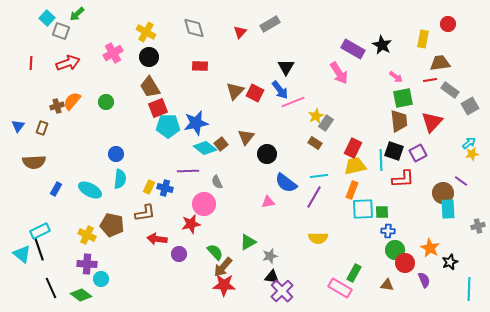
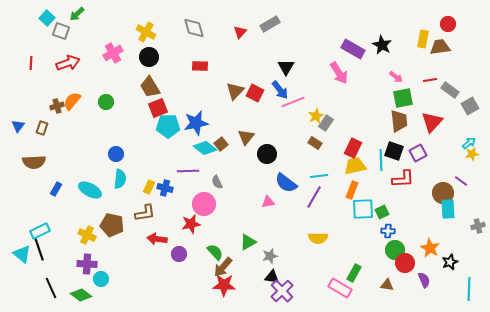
brown trapezoid at (440, 63): moved 16 px up
green square at (382, 212): rotated 24 degrees counterclockwise
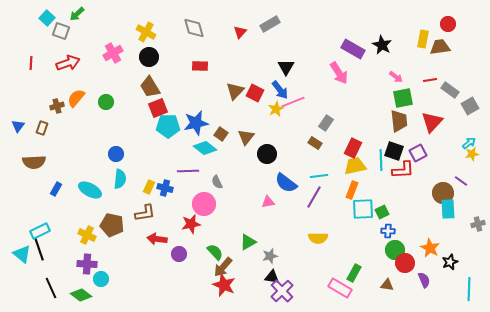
orange semicircle at (72, 101): moved 4 px right, 3 px up
yellow star at (316, 116): moved 40 px left, 7 px up
brown square at (221, 144): moved 10 px up; rotated 16 degrees counterclockwise
red L-shape at (403, 179): moved 9 px up
gray cross at (478, 226): moved 2 px up
red star at (224, 285): rotated 20 degrees clockwise
